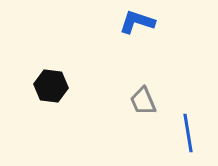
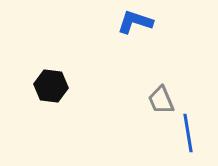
blue L-shape: moved 2 px left
gray trapezoid: moved 18 px right, 1 px up
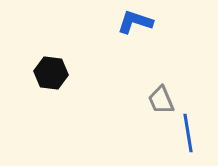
black hexagon: moved 13 px up
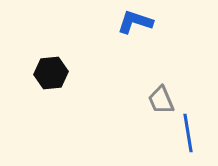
black hexagon: rotated 12 degrees counterclockwise
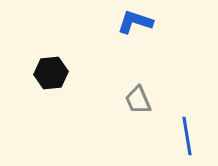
gray trapezoid: moved 23 px left
blue line: moved 1 px left, 3 px down
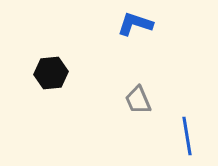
blue L-shape: moved 2 px down
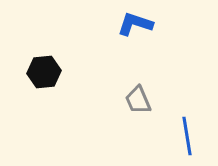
black hexagon: moved 7 px left, 1 px up
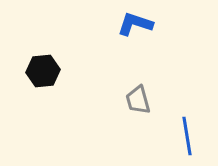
black hexagon: moved 1 px left, 1 px up
gray trapezoid: rotated 8 degrees clockwise
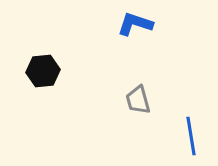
blue line: moved 4 px right
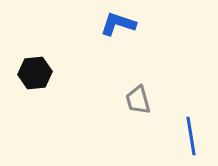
blue L-shape: moved 17 px left
black hexagon: moved 8 px left, 2 px down
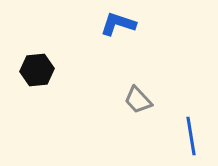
black hexagon: moved 2 px right, 3 px up
gray trapezoid: rotated 28 degrees counterclockwise
